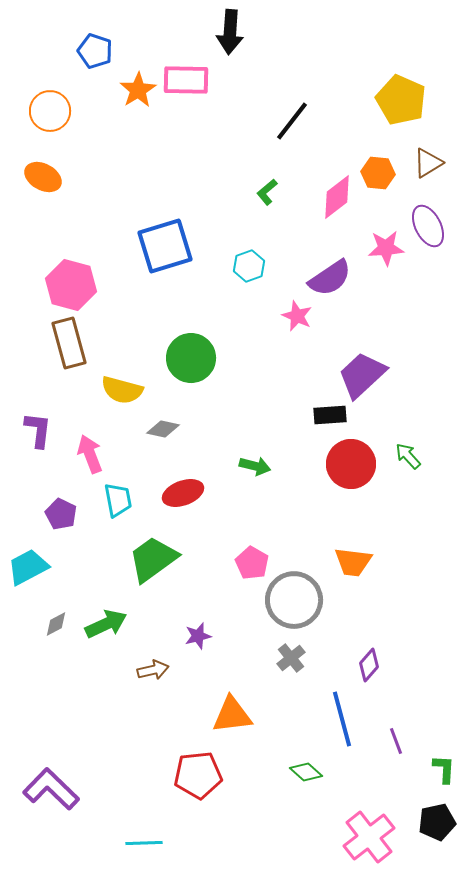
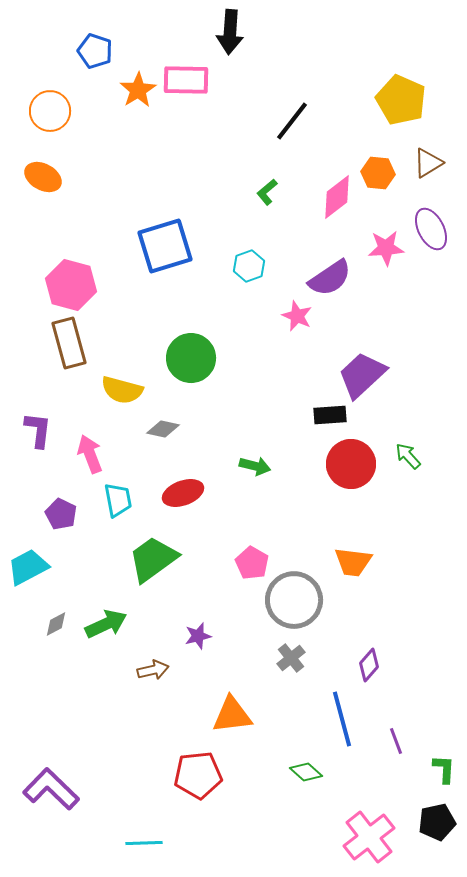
purple ellipse at (428, 226): moved 3 px right, 3 px down
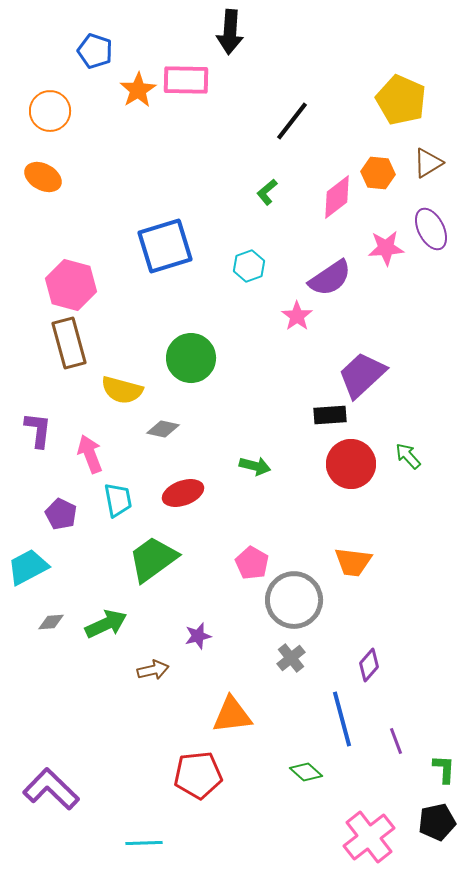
pink star at (297, 316): rotated 12 degrees clockwise
gray diamond at (56, 624): moved 5 px left, 2 px up; rotated 24 degrees clockwise
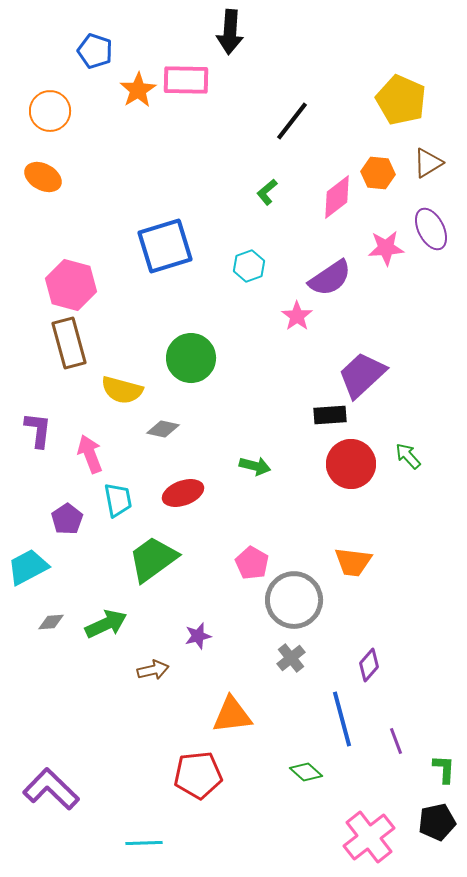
purple pentagon at (61, 514): moved 6 px right, 5 px down; rotated 12 degrees clockwise
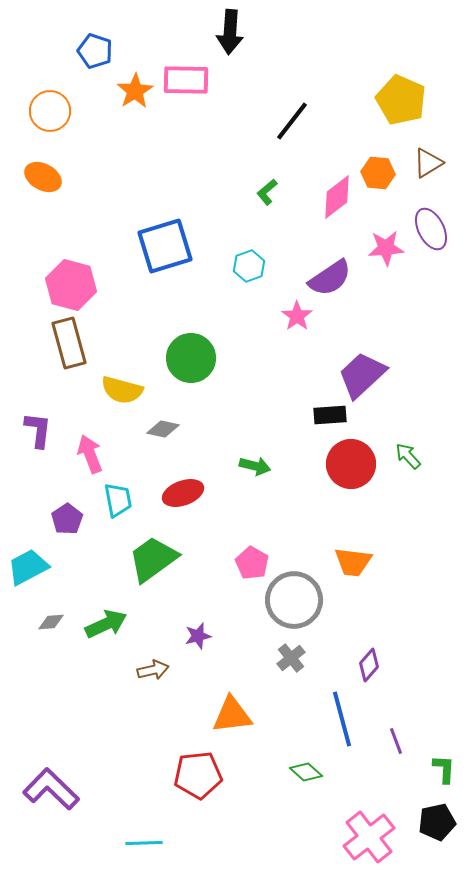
orange star at (138, 90): moved 3 px left, 1 px down
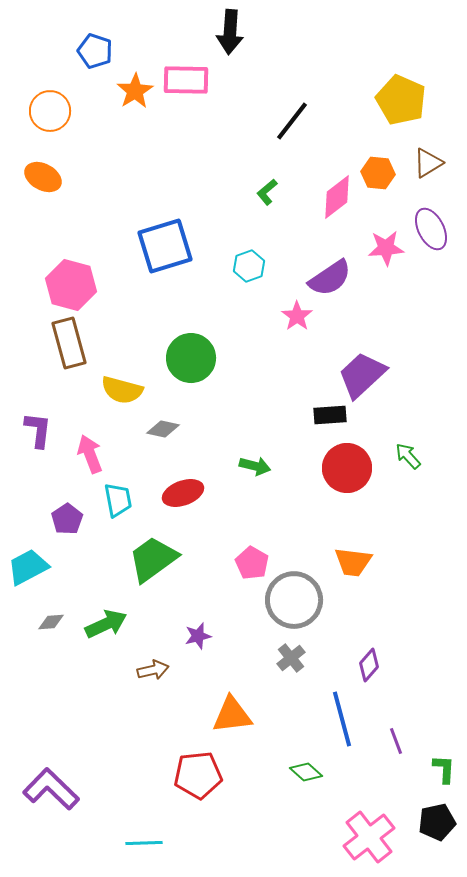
red circle at (351, 464): moved 4 px left, 4 px down
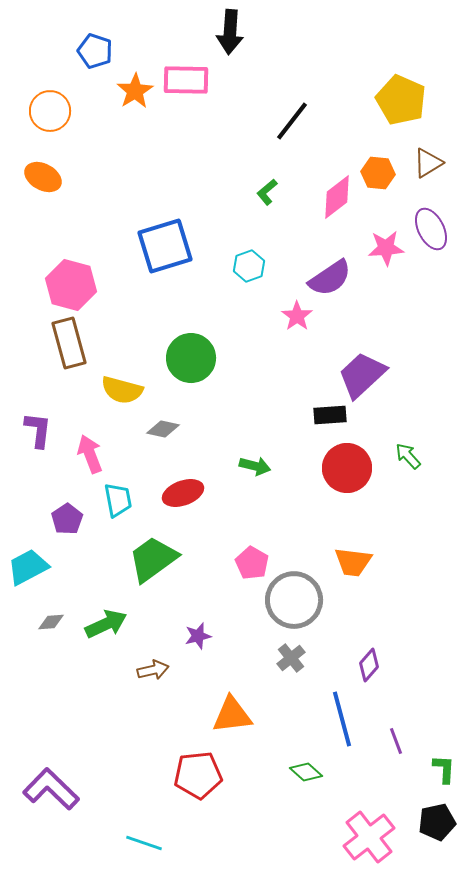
cyan line at (144, 843): rotated 21 degrees clockwise
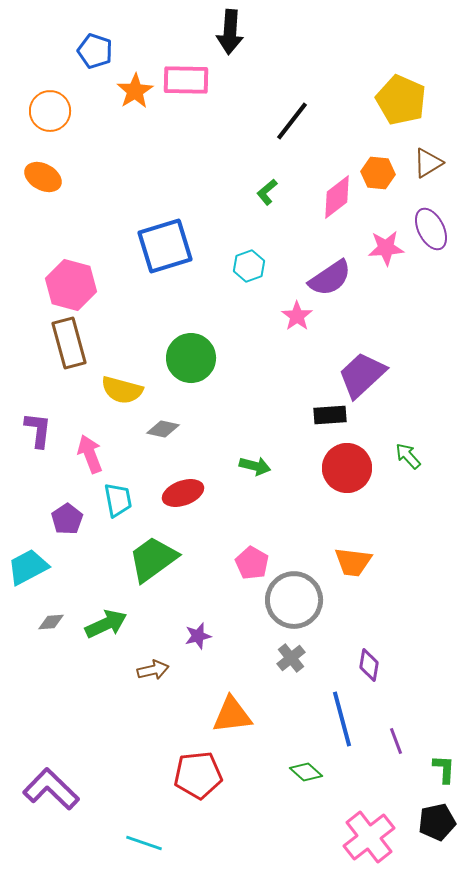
purple diamond at (369, 665): rotated 32 degrees counterclockwise
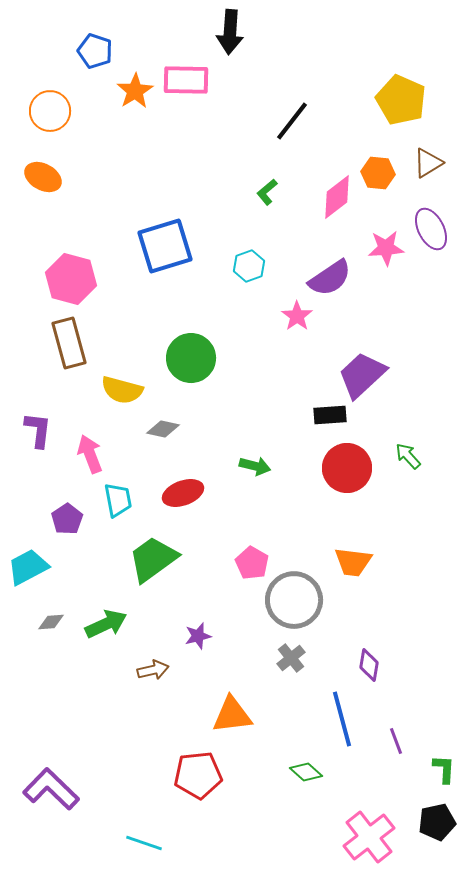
pink hexagon at (71, 285): moved 6 px up
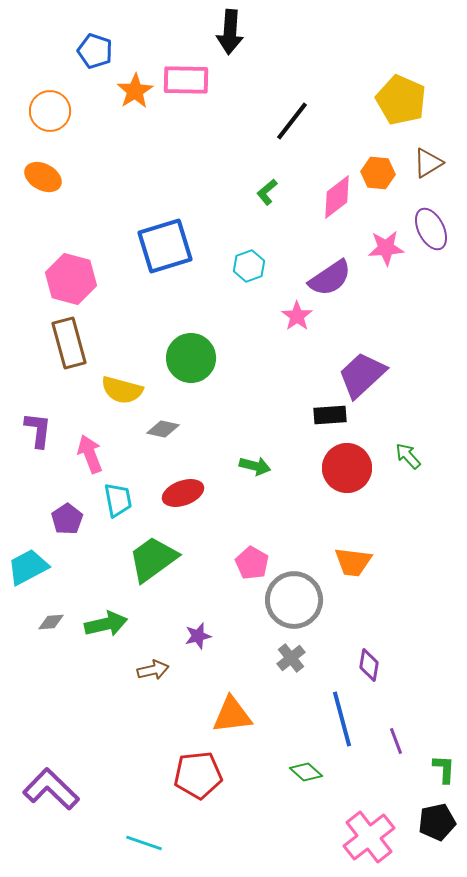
green arrow at (106, 624): rotated 12 degrees clockwise
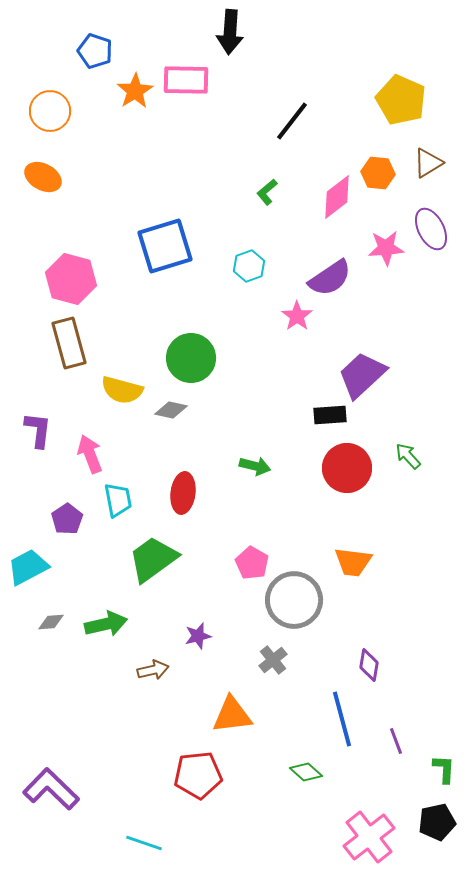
gray diamond at (163, 429): moved 8 px right, 19 px up
red ellipse at (183, 493): rotated 63 degrees counterclockwise
gray cross at (291, 658): moved 18 px left, 2 px down
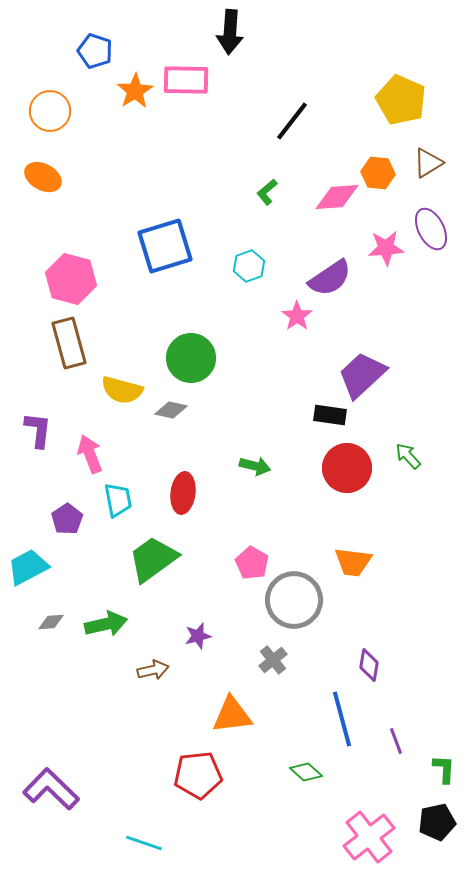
pink diamond at (337, 197): rotated 33 degrees clockwise
black rectangle at (330, 415): rotated 12 degrees clockwise
